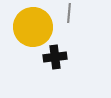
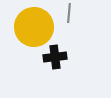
yellow circle: moved 1 px right
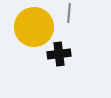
black cross: moved 4 px right, 3 px up
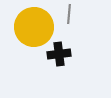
gray line: moved 1 px down
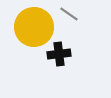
gray line: rotated 60 degrees counterclockwise
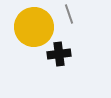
gray line: rotated 36 degrees clockwise
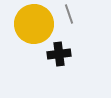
yellow circle: moved 3 px up
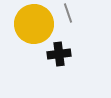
gray line: moved 1 px left, 1 px up
